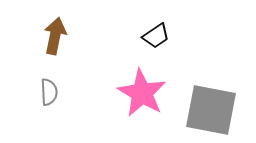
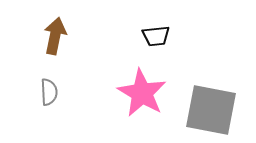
black trapezoid: rotated 28 degrees clockwise
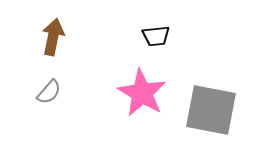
brown arrow: moved 2 px left, 1 px down
gray semicircle: rotated 44 degrees clockwise
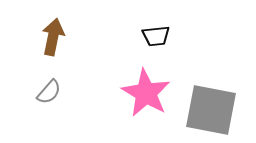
pink star: moved 4 px right
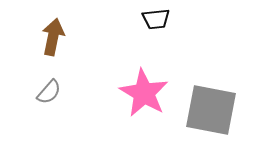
black trapezoid: moved 17 px up
pink star: moved 2 px left
